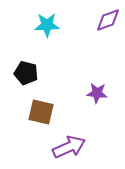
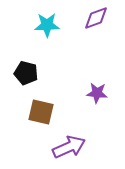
purple diamond: moved 12 px left, 2 px up
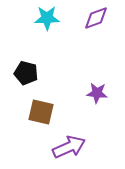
cyan star: moved 7 px up
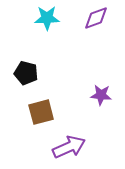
purple star: moved 4 px right, 2 px down
brown square: rotated 28 degrees counterclockwise
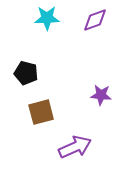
purple diamond: moved 1 px left, 2 px down
purple arrow: moved 6 px right
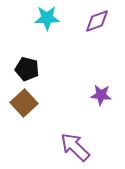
purple diamond: moved 2 px right, 1 px down
black pentagon: moved 1 px right, 4 px up
brown square: moved 17 px left, 9 px up; rotated 28 degrees counterclockwise
purple arrow: rotated 112 degrees counterclockwise
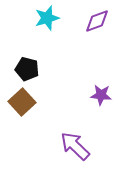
cyan star: rotated 15 degrees counterclockwise
brown square: moved 2 px left, 1 px up
purple arrow: moved 1 px up
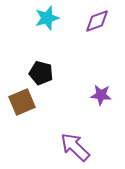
black pentagon: moved 14 px right, 4 px down
brown square: rotated 20 degrees clockwise
purple arrow: moved 1 px down
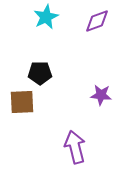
cyan star: moved 1 px left, 1 px up; rotated 10 degrees counterclockwise
black pentagon: moved 1 px left; rotated 15 degrees counterclockwise
brown square: rotated 20 degrees clockwise
purple arrow: rotated 32 degrees clockwise
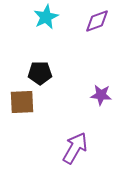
purple arrow: moved 1 px down; rotated 44 degrees clockwise
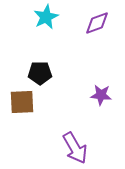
purple diamond: moved 2 px down
purple arrow: rotated 120 degrees clockwise
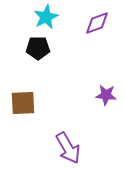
black pentagon: moved 2 px left, 25 px up
purple star: moved 5 px right
brown square: moved 1 px right, 1 px down
purple arrow: moved 7 px left
